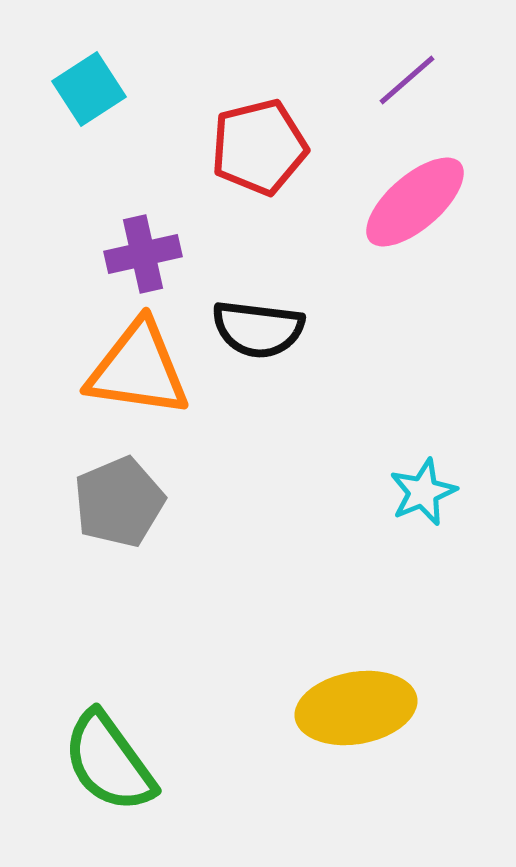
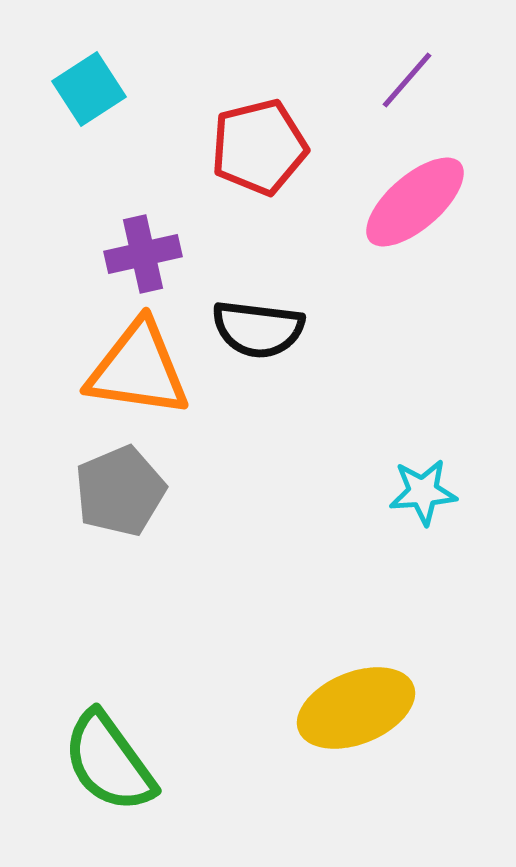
purple line: rotated 8 degrees counterclockwise
cyan star: rotated 18 degrees clockwise
gray pentagon: moved 1 px right, 11 px up
yellow ellipse: rotated 12 degrees counterclockwise
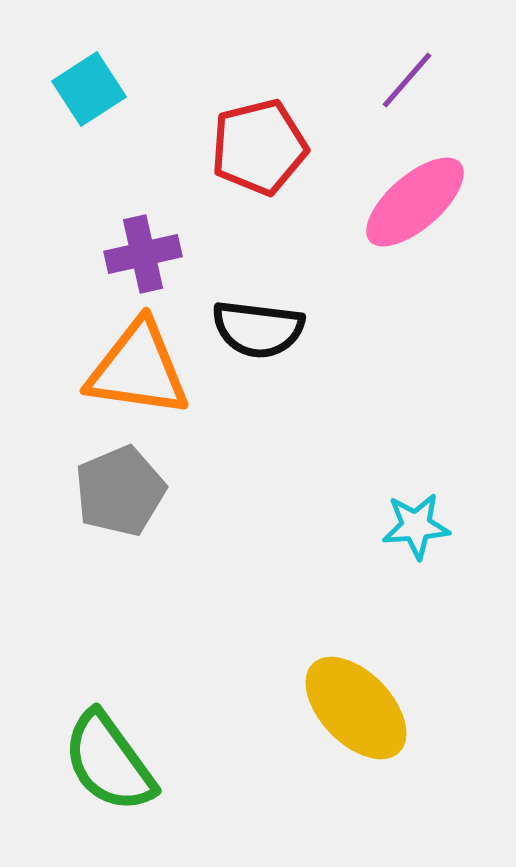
cyan star: moved 7 px left, 34 px down
yellow ellipse: rotated 68 degrees clockwise
